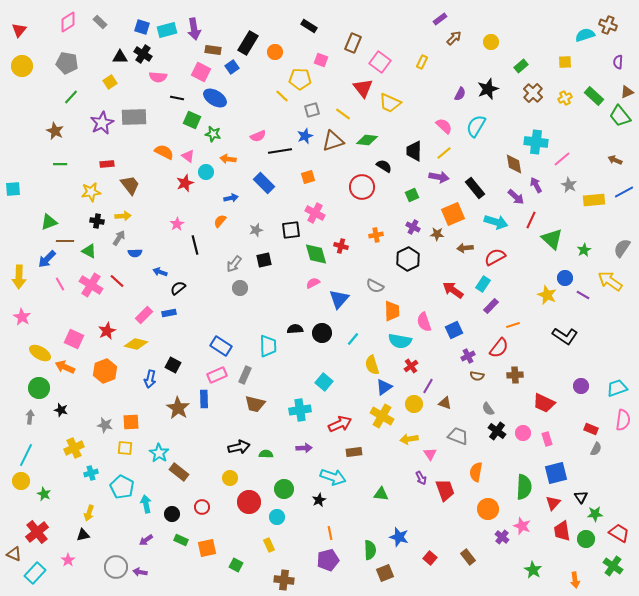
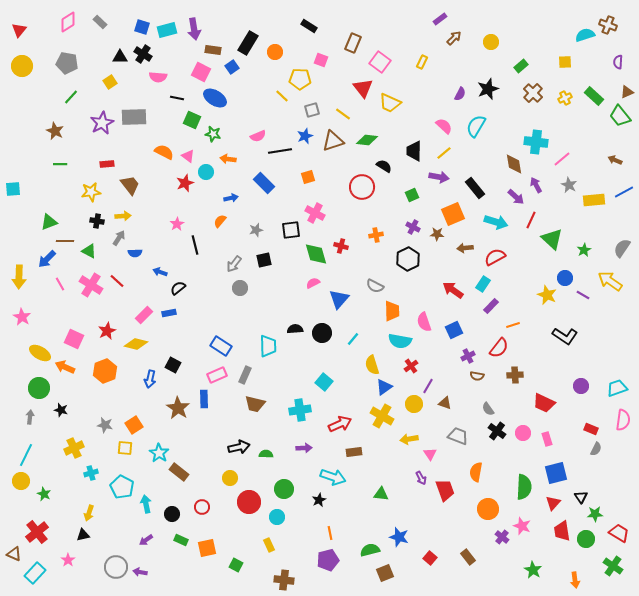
orange square at (131, 422): moved 3 px right, 3 px down; rotated 30 degrees counterclockwise
green semicircle at (370, 550): rotated 102 degrees counterclockwise
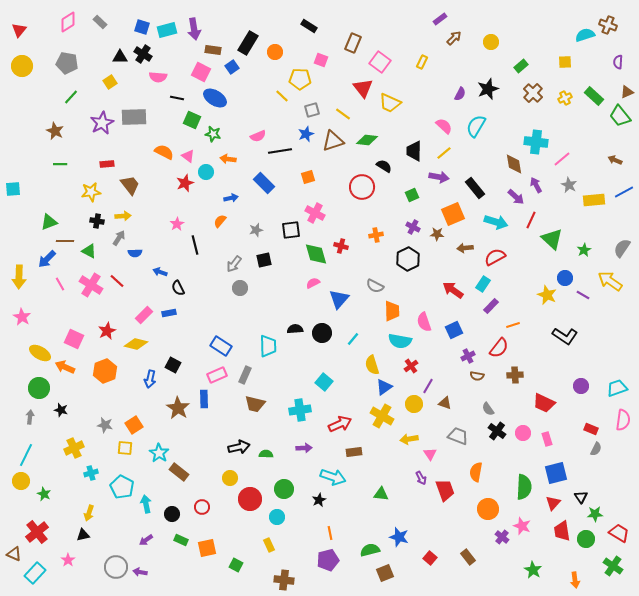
blue star at (305, 136): moved 1 px right, 2 px up
black semicircle at (178, 288): rotated 77 degrees counterclockwise
red circle at (249, 502): moved 1 px right, 3 px up
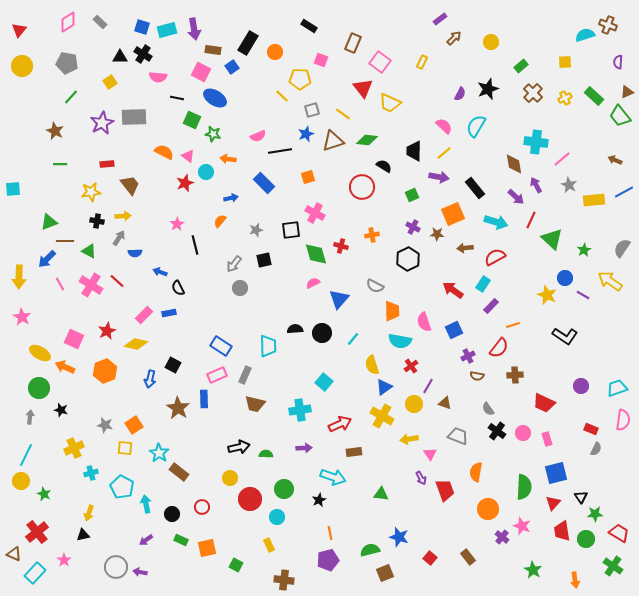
orange cross at (376, 235): moved 4 px left
pink star at (68, 560): moved 4 px left
